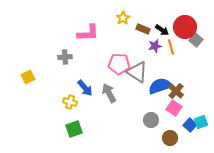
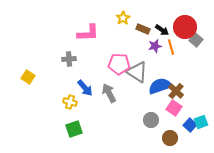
gray cross: moved 4 px right, 2 px down
yellow square: rotated 32 degrees counterclockwise
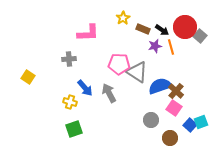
gray square: moved 4 px right, 4 px up
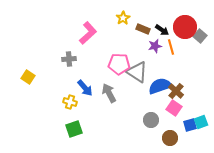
pink L-shape: rotated 40 degrees counterclockwise
blue square: rotated 32 degrees clockwise
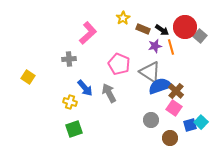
pink pentagon: rotated 20 degrees clockwise
gray triangle: moved 13 px right
cyan square: rotated 24 degrees counterclockwise
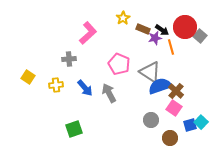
purple star: moved 8 px up
yellow cross: moved 14 px left, 17 px up; rotated 24 degrees counterclockwise
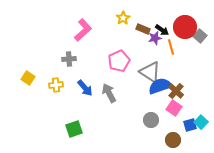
pink L-shape: moved 5 px left, 3 px up
pink pentagon: moved 3 px up; rotated 25 degrees clockwise
yellow square: moved 1 px down
brown circle: moved 3 px right, 2 px down
